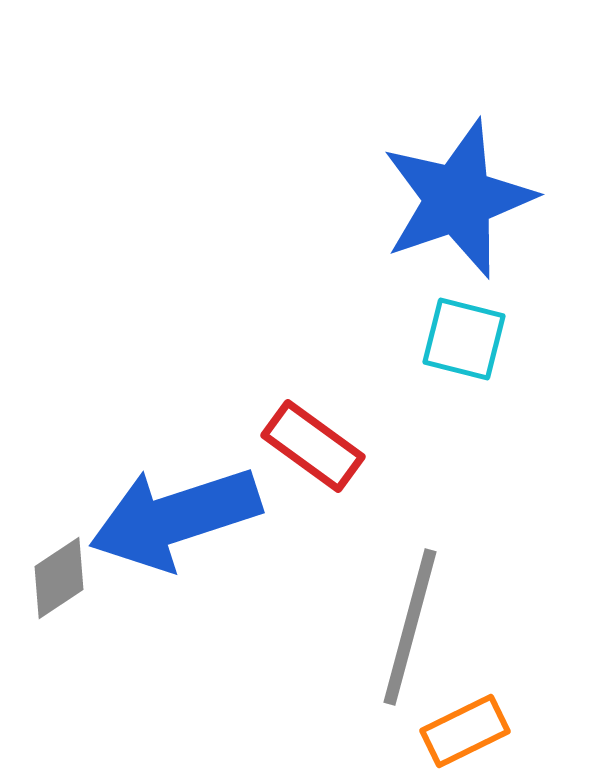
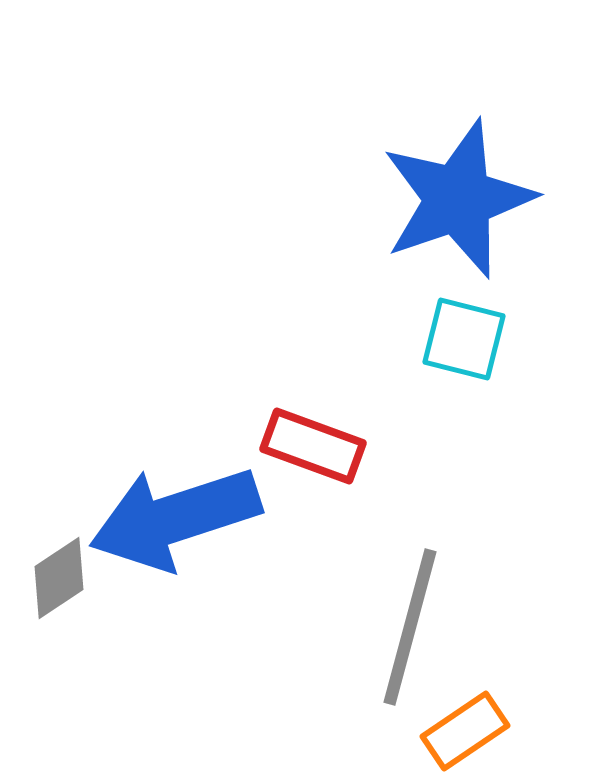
red rectangle: rotated 16 degrees counterclockwise
orange rectangle: rotated 8 degrees counterclockwise
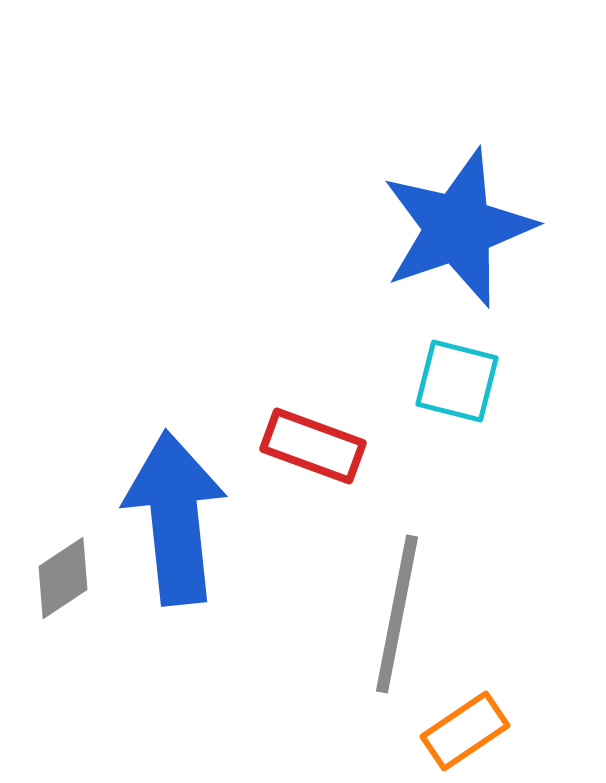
blue star: moved 29 px down
cyan square: moved 7 px left, 42 px down
blue arrow: rotated 102 degrees clockwise
gray diamond: moved 4 px right
gray line: moved 13 px left, 13 px up; rotated 4 degrees counterclockwise
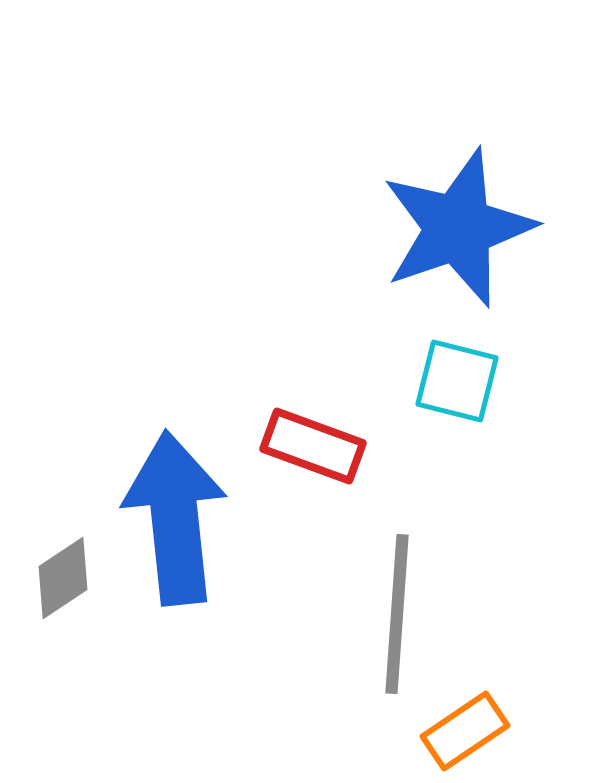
gray line: rotated 7 degrees counterclockwise
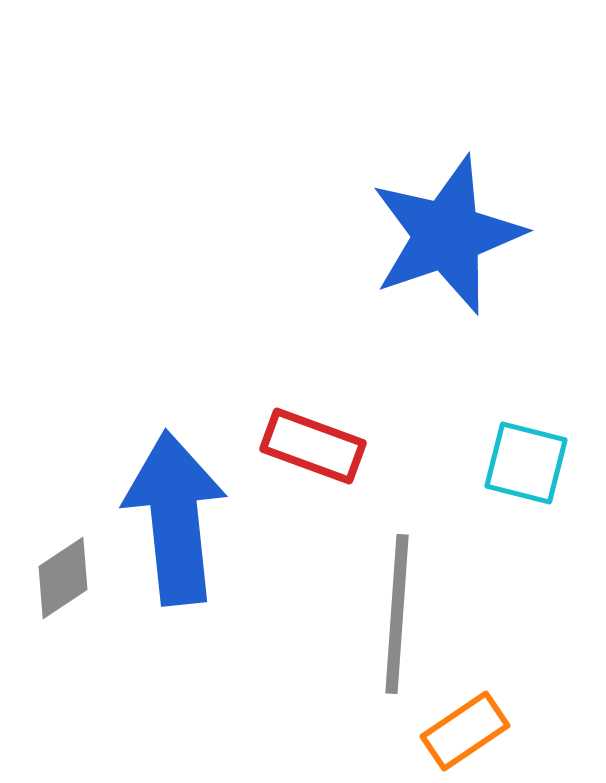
blue star: moved 11 px left, 7 px down
cyan square: moved 69 px right, 82 px down
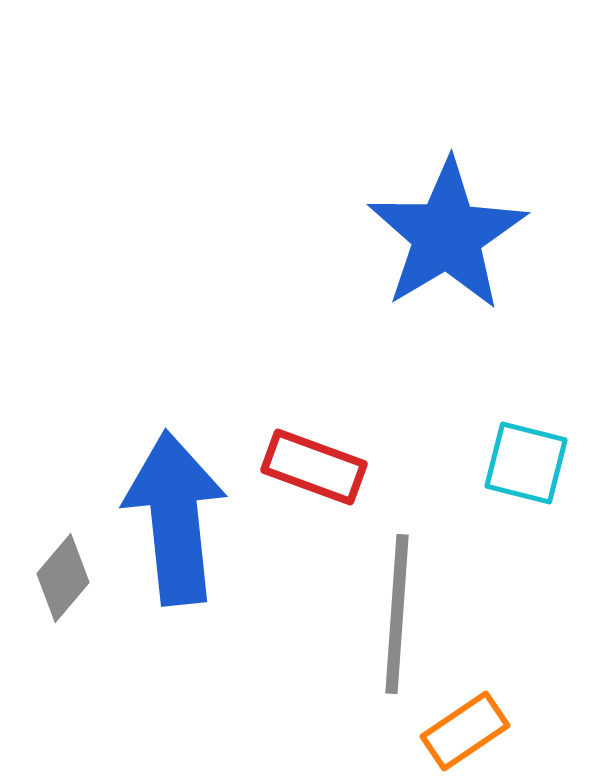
blue star: rotated 12 degrees counterclockwise
red rectangle: moved 1 px right, 21 px down
gray diamond: rotated 16 degrees counterclockwise
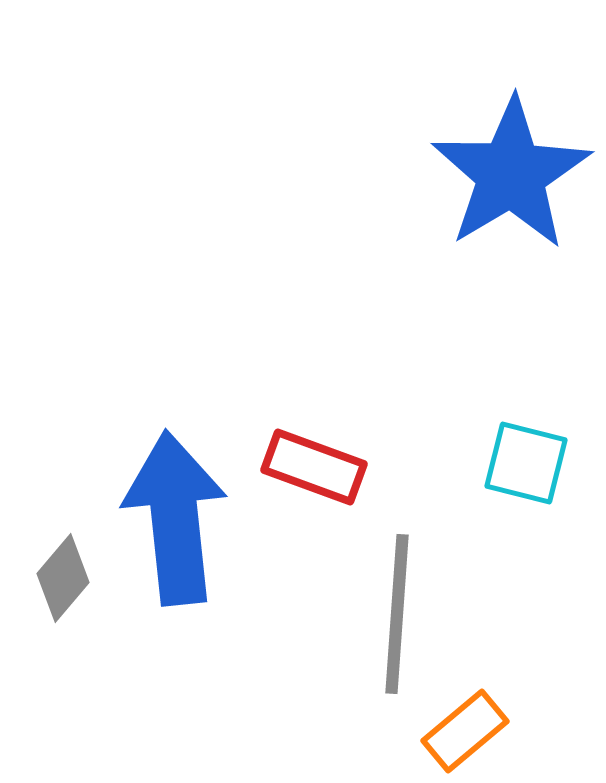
blue star: moved 64 px right, 61 px up
orange rectangle: rotated 6 degrees counterclockwise
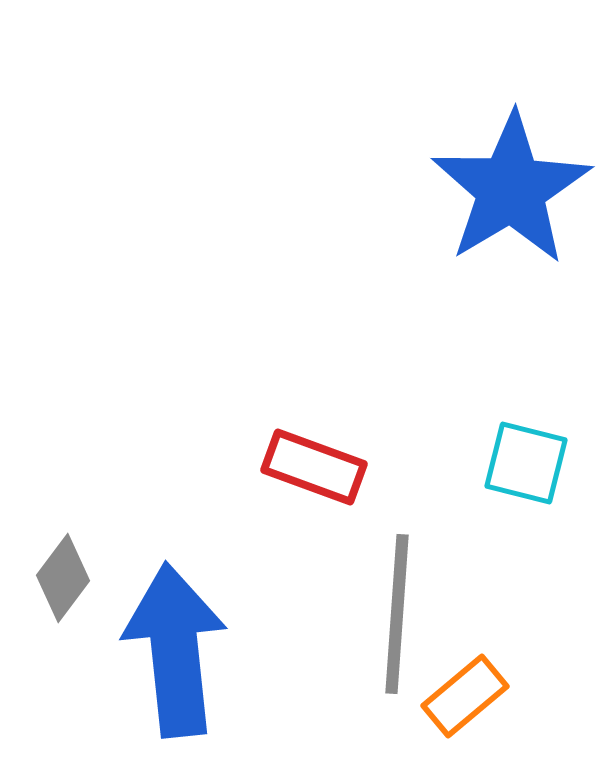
blue star: moved 15 px down
blue arrow: moved 132 px down
gray diamond: rotated 4 degrees counterclockwise
orange rectangle: moved 35 px up
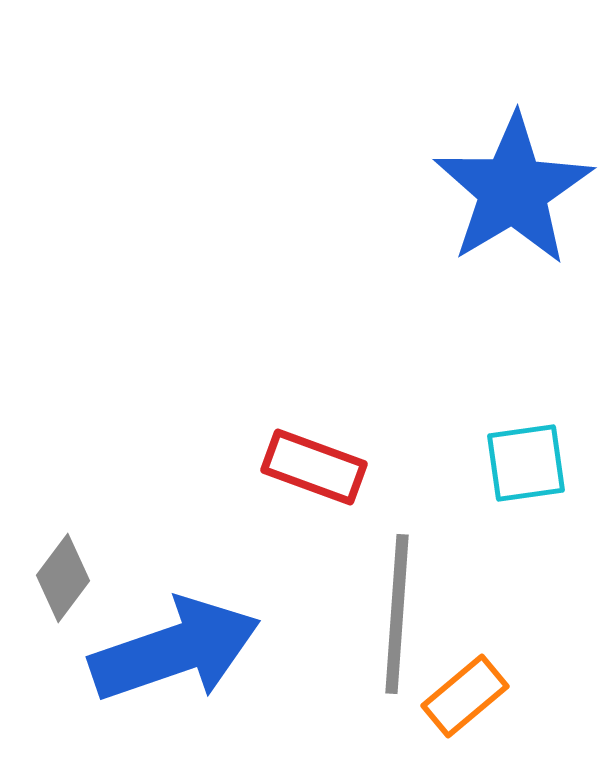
blue star: moved 2 px right, 1 px down
cyan square: rotated 22 degrees counterclockwise
blue arrow: rotated 77 degrees clockwise
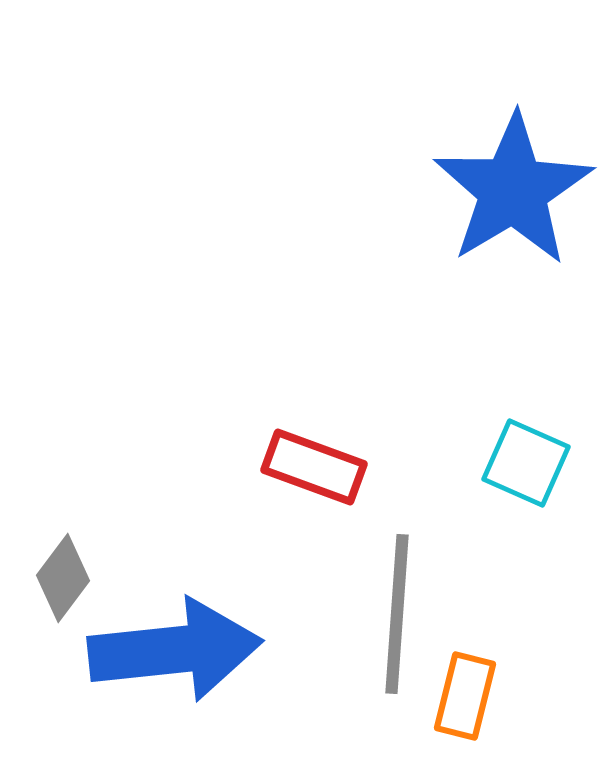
cyan square: rotated 32 degrees clockwise
blue arrow: rotated 13 degrees clockwise
orange rectangle: rotated 36 degrees counterclockwise
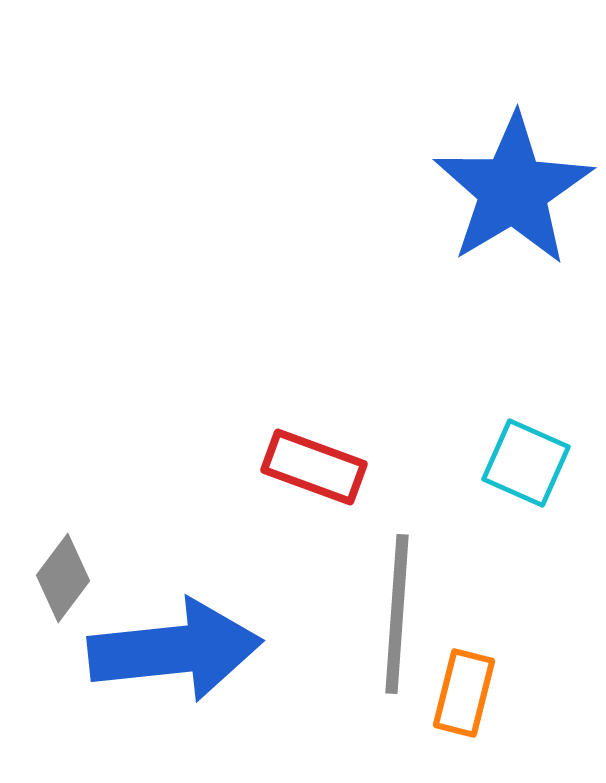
orange rectangle: moved 1 px left, 3 px up
